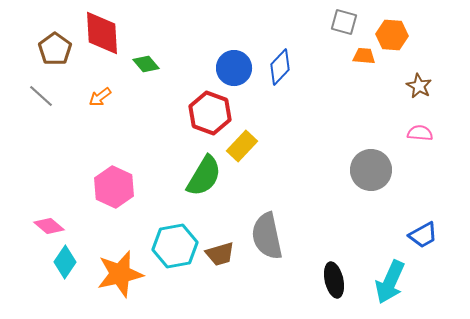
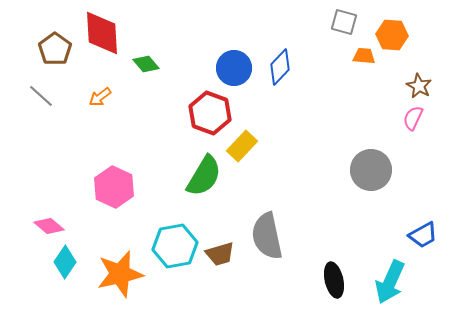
pink semicircle: moved 7 px left, 15 px up; rotated 70 degrees counterclockwise
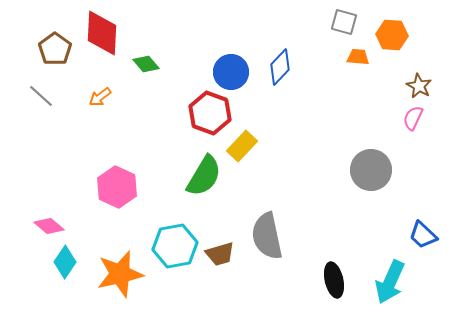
red diamond: rotated 6 degrees clockwise
orange trapezoid: moved 6 px left, 1 px down
blue circle: moved 3 px left, 4 px down
pink hexagon: moved 3 px right
blue trapezoid: rotated 72 degrees clockwise
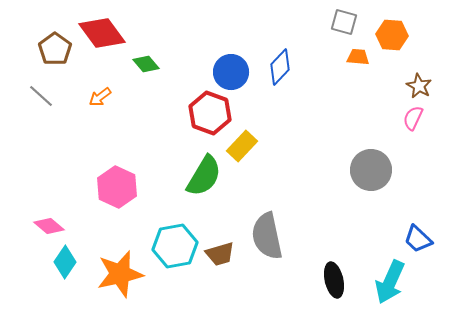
red diamond: rotated 39 degrees counterclockwise
blue trapezoid: moved 5 px left, 4 px down
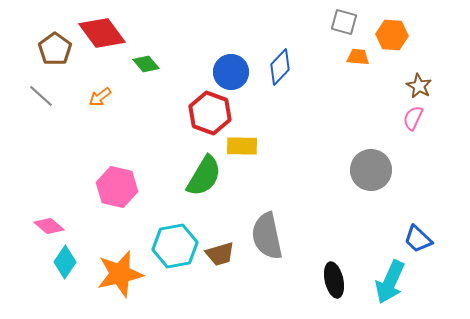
yellow rectangle: rotated 48 degrees clockwise
pink hexagon: rotated 12 degrees counterclockwise
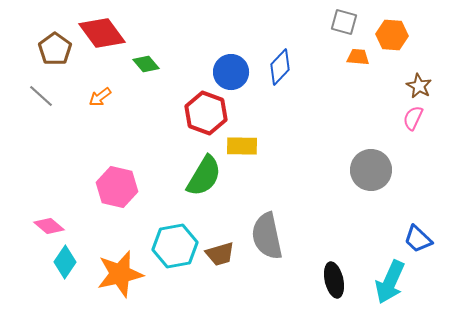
red hexagon: moved 4 px left
